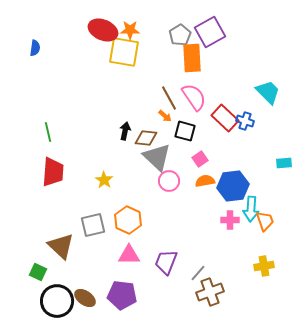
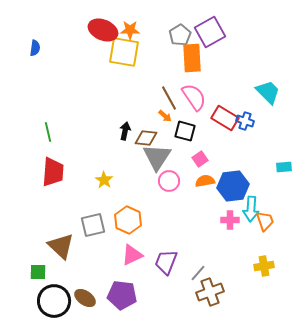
red rectangle: rotated 12 degrees counterclockwise
gray triangle: rotated 20 degrees clockwise
cyan rectangle: moved 4 px down
pink triangle: moved 3 px right; rotated 25 degrees counterclockwise
green square: rotated 24 degrees counterclockwise
black circle: moved 3 px left
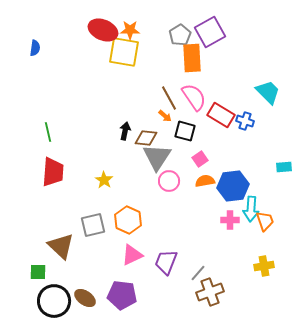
red rectangle: moved 4 px left, 3 px up
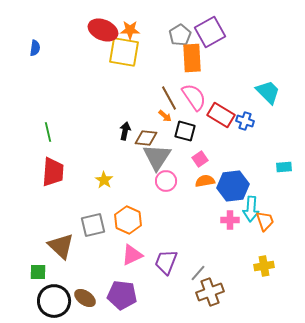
pink circle: moved 3 px left
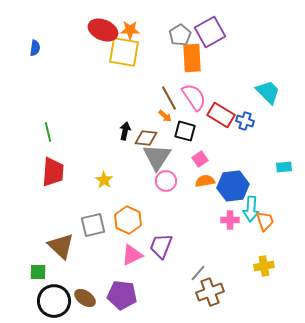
purple trapezoid: moved 5 px left, 16 px up
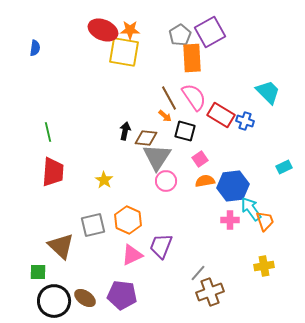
cyan rectangle: rotated 21 degrees counterclockwise
cyan arrow: rotated 140 degrees clockwise
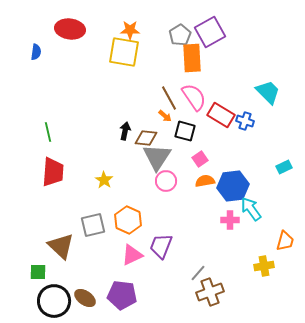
red ellipse: moved 33 px left, 1 px up; rotated 16 degrees counterclockwise
blue semicircle: moved 1 px right, 4 px down
orange trapezoid: moved 20 px right, 20 px down; rotated 35 degrees clockwise
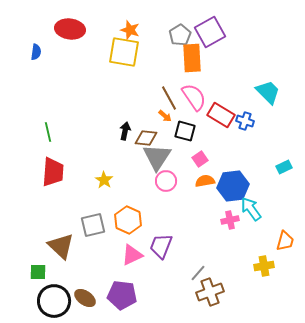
orange star: rotated 18 degrees clockwise
pink cross: rotated 12 degrees counterclockwise
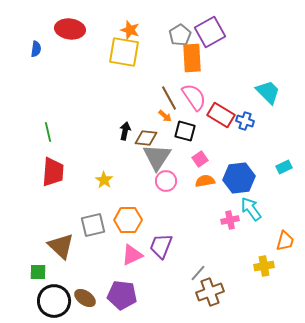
blue semicircle: moved 3 px up
blue hexagon: moved 6 px right, 8 px up
orange hexagon: rotated 24 degrees counterclockwise
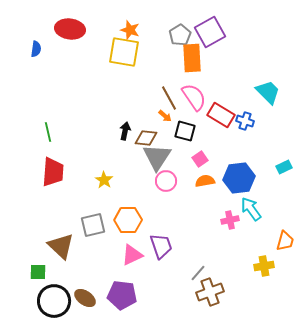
purple trapezoid: rotated 140 degrees clockwise
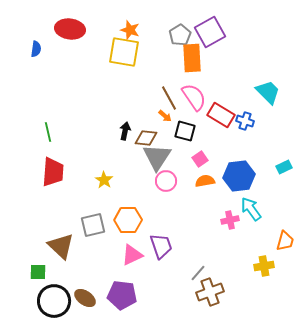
blue hexagon: moved 2 px up
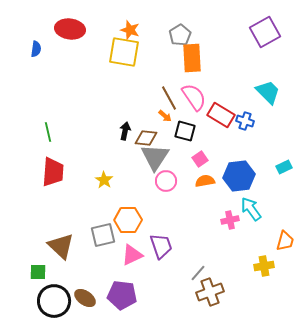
purple square: moved 55 px right
gray triangle: moved 2 px left
gray square: moved 10 px right, 10 px down
